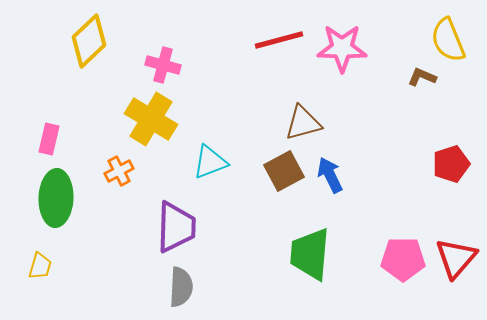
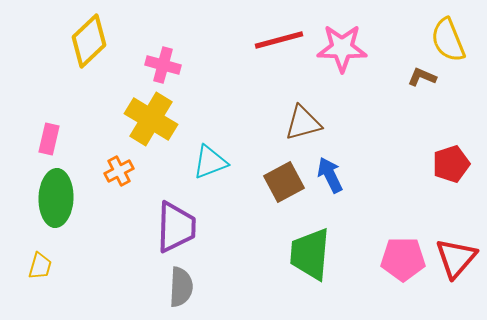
brown square: moved 11 px down
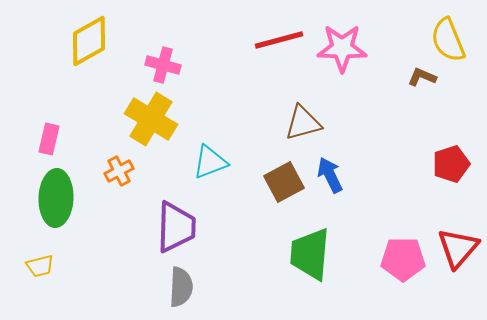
yellow diamond: rotated 14 degrees clockwise
red triangle: moved 2 px right, 10 px up
yellow trapezoid: rotated 60 degrees clockwise
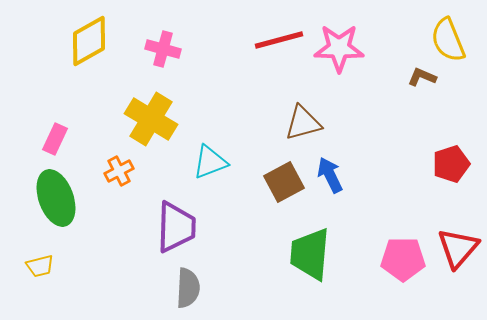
pink star: moved 3 px left
pink cross: moved 16 px up
pink rectangle: moved 6 px right; rotated 12 degrees clockwise
green ellipse: rotated 22 degrees counterclockwise
gray semicircle: moved 7 px right, 1 px down
